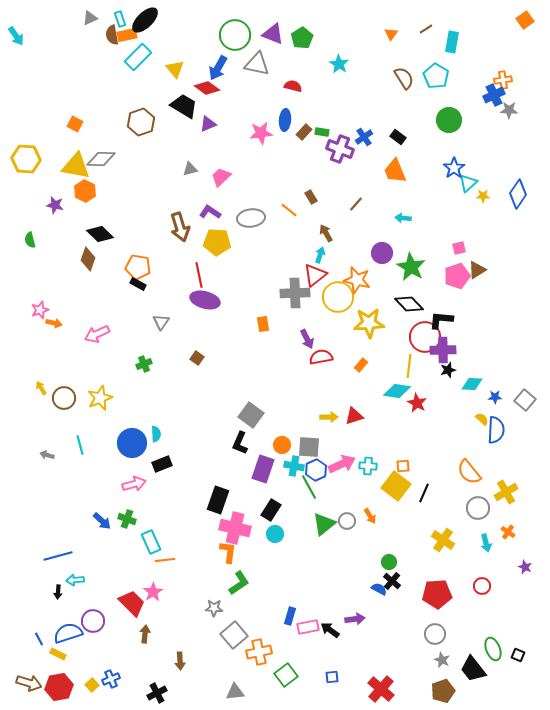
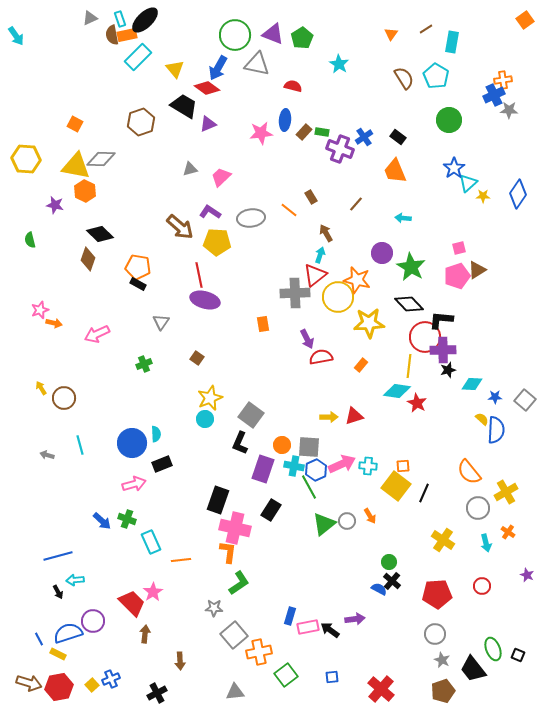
brown arrow at (180, 227): rotated 32 degrees counterclockwise
yellow star at (100, 398): moved 110 px right
cyan circle at (275, 534): moved 70 px left, 115 px up
orange line at (165, 560): moved 16 px right
purple star at (525, 567): moved 2 px right, 8 px down
black arrow at (58, 592): rotated 32 degrees counterclockwise
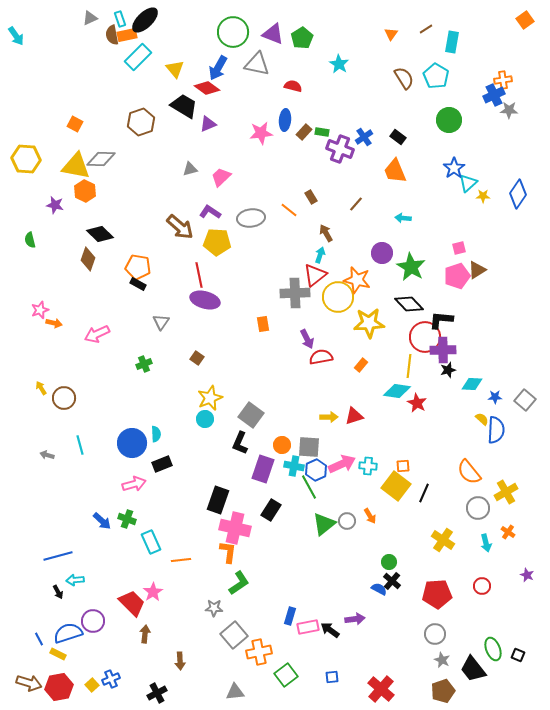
green circle at (235, 35): moved 2 px left, 3 px up
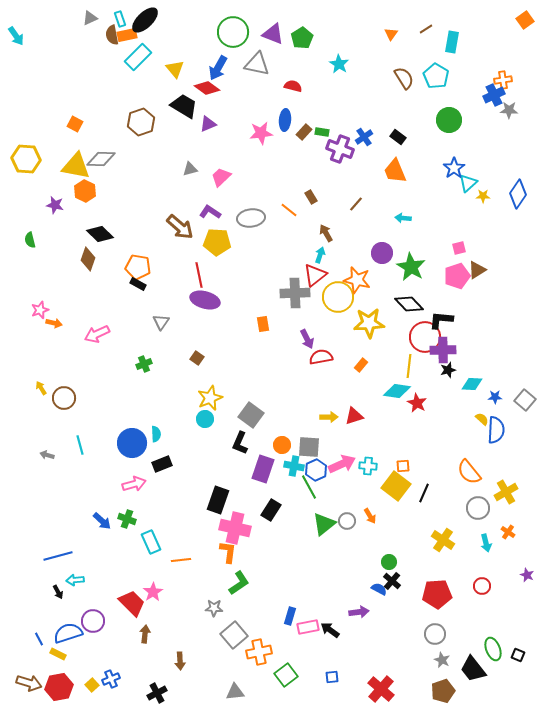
purple arrow at (355, 619): moved 4 px right, 7 px up
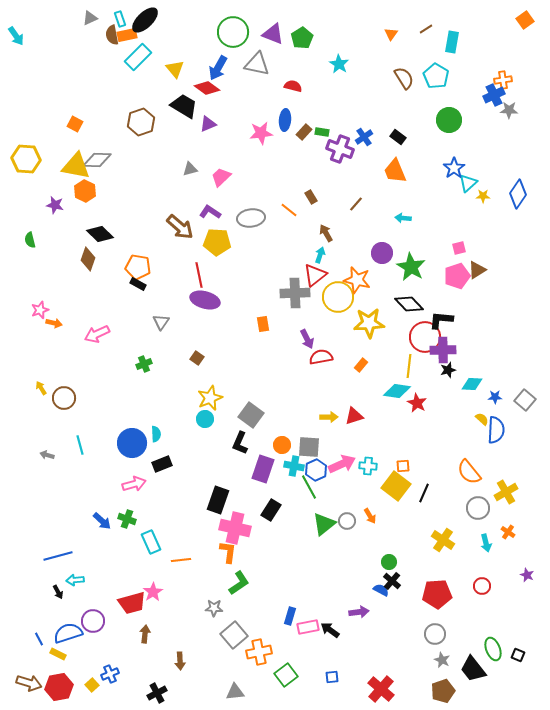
gray diamond at (101, 159): moved 4 px left, 1 px down
blue semicircle at (379, 589): moved 2 px right, 1 px down
red trapezoid at (132, 603): rotated 120 degrees clockwise
blue cross at (111, 679): moved 1 px left, 5 px up
